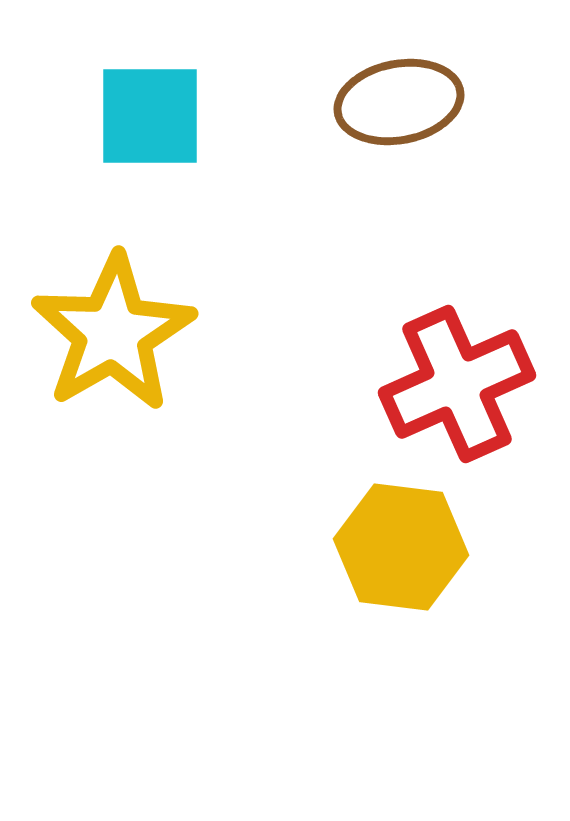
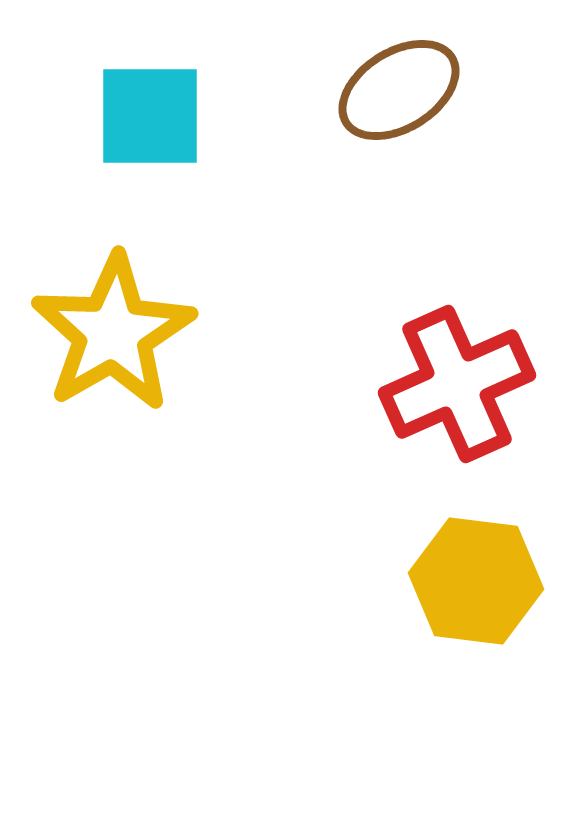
brown ellipse: moved 12 px up; rotated 21 degrees counterclockwise
yellow hexagon: moved 75 px right, 34 px down
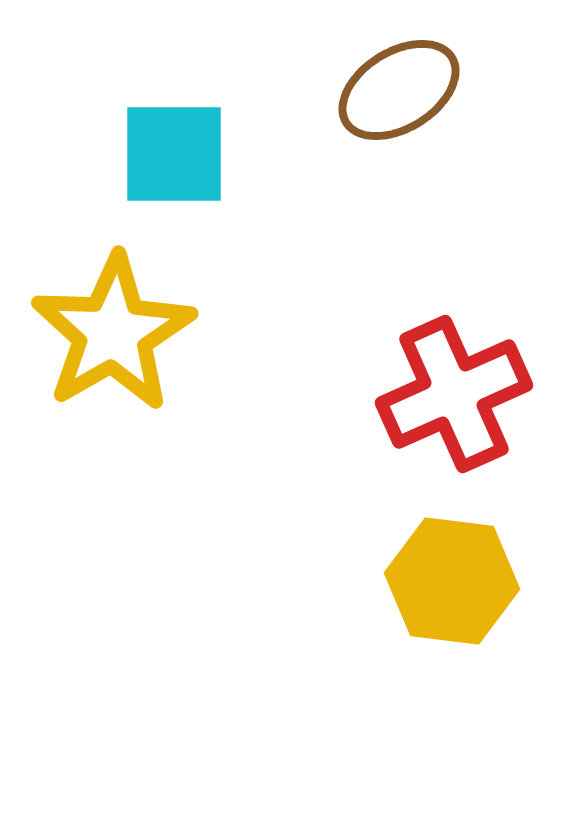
cyan square: moved 24 px right, 38 px down
red cross: moved 3 px left, 10 px down
yellow hexagon: moved 24 px left
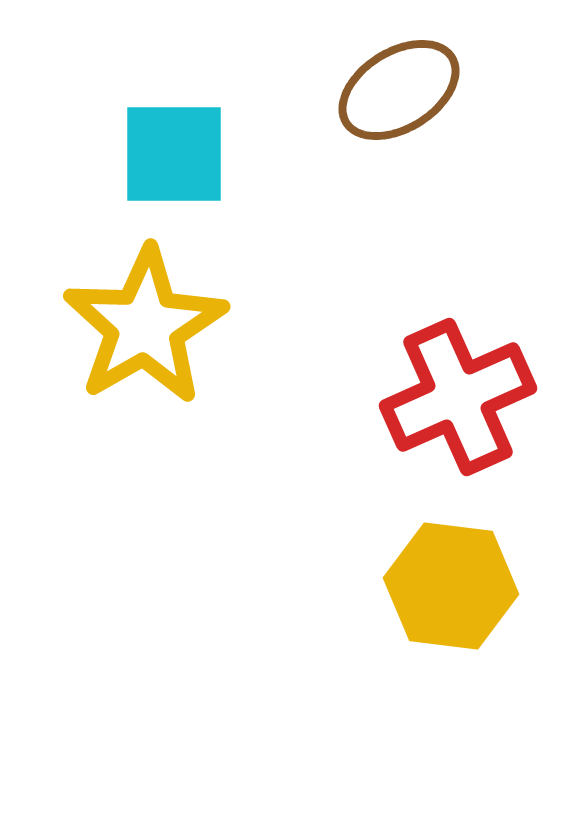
yellow star: moved 32 px right, 7 px up
red cross: moved 4 px right, 3 px down
yellow hexagon: moved 1 px left, 5 px down
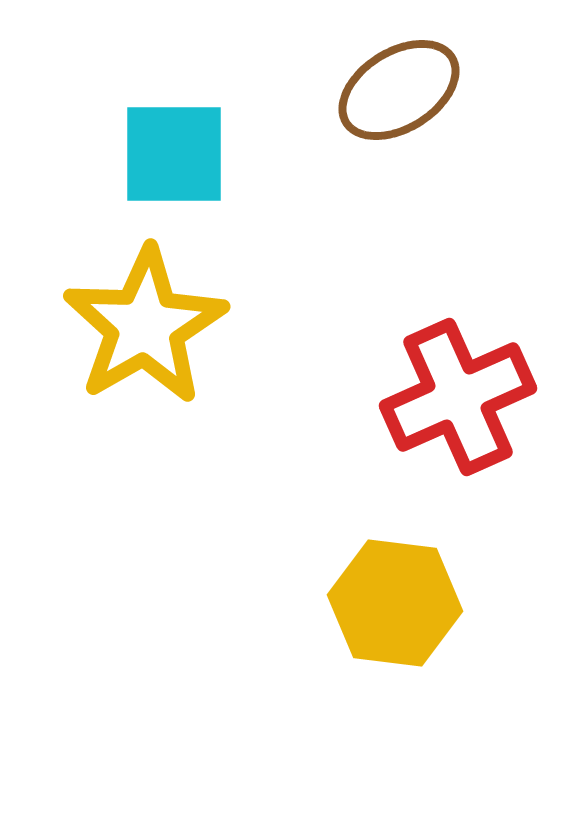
yellow hexagon: moved 56 px left, 17 px down
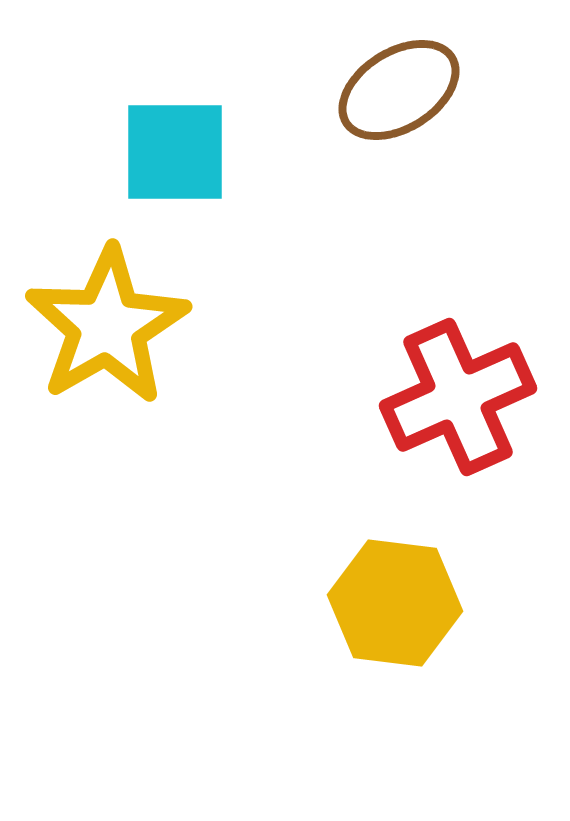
cyan square: moved 1 px right, 2 px up
yellow star: moved 38 px left
